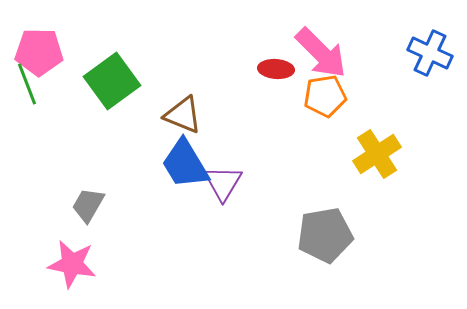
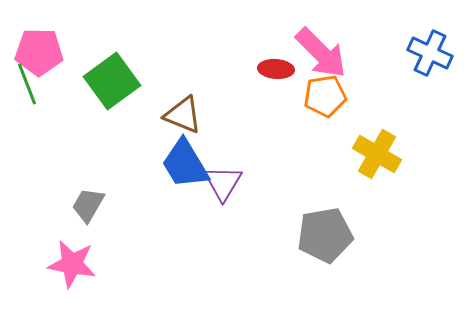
yellow cross: rotated 27 degrees counterclockwise
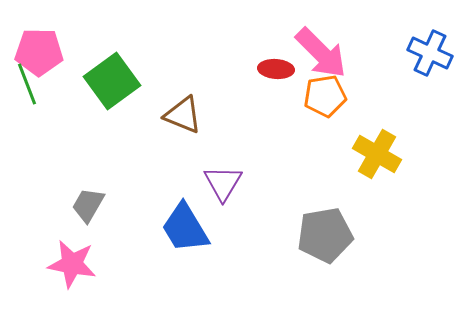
blue trapezoid: moved 64 px down
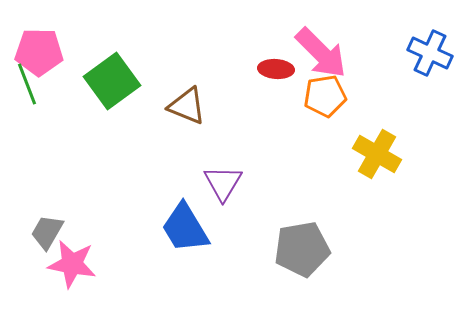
brown triangle: moved 4 px right, 9 px up
gray trapezoid: moved 41 px left, 27 px down
gray pentagon: moved 23 px left, 14 px down
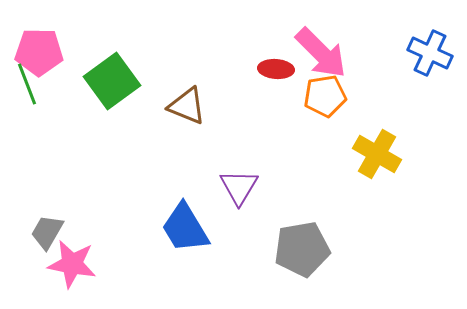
purple triangle: moved 16 px right, 4 px down
